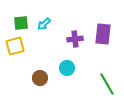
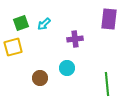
green square: rotated 14 degrees counterclockwise
purple rectangle: moved 6 px right, 15 px up
yellow square: moved 2 px left, 1 px down
green line: rotated 25 degrees clockwise
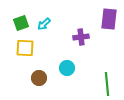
purple cross: moved 6 px right, 2 px up
yellow square: moved 12 px right, 1 px down; rotated 18 degrees clockwise
brown circle: moved 1 px left
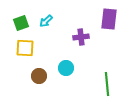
cyan arrow: moved 2 px right, 3 px up
cyan circle: moved 1 px left
brown circle: moved 2 px up
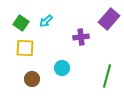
purple rectangle: rotated 35 degrees clockwise
green square: rotated 35 degrees counterclockwise
cyan circle: moved 4 px left
brown circle: moved 7 px left, 3 px down
green line: moved 8 px up; rotated 20 degrees clockwise
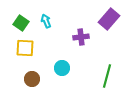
cyan arrow: rotated 112 degrees clockwise
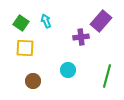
purple rectangle: moved 8 px left, 2 px down
cyan circle: moved 6 px right, 2 px down
brown circle: moved 1 px right, 2 px down
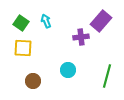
yellow square: moved 2 px left
